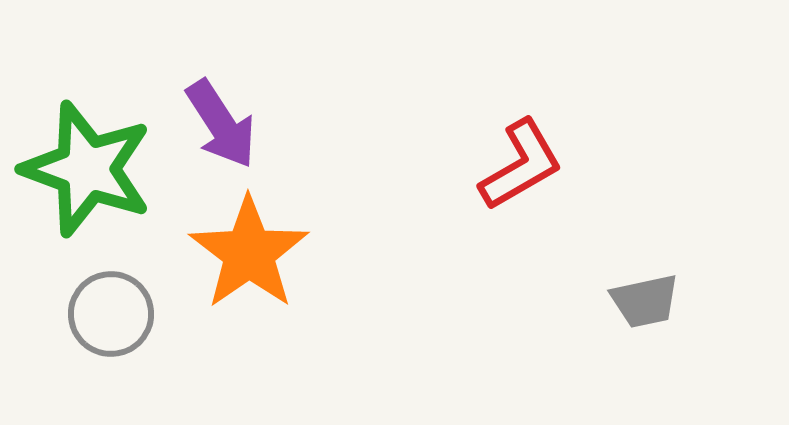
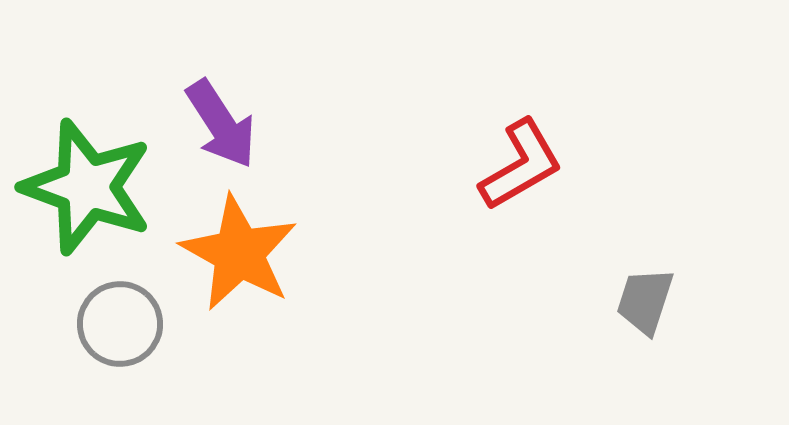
green star: moved 18 px down
orange star: moved 10 px left; rotated 8 degrees counterclockwise
gray trapezoid: rotated 120 degrees clockwise
gray circle: moved 9 px right, 10 px down
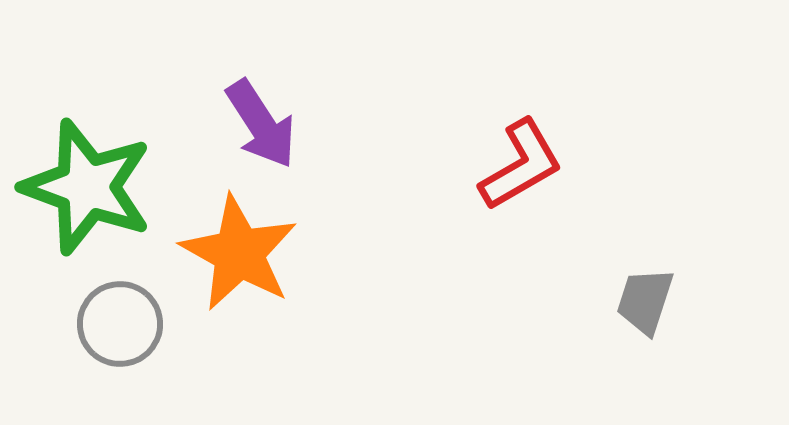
purple arrow: moved 40 px right
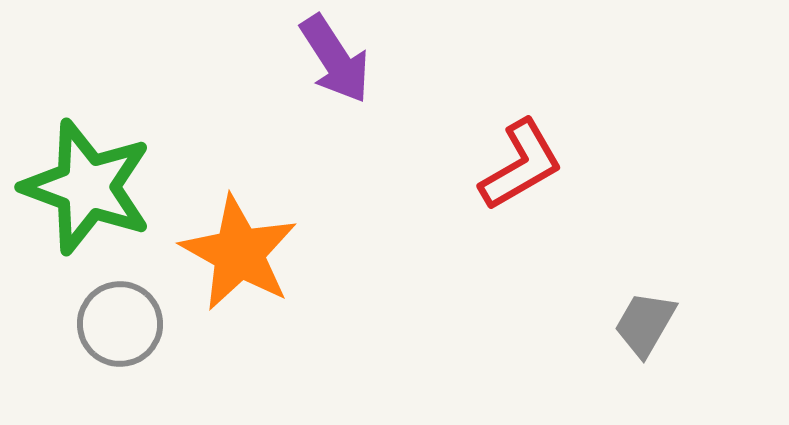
purple arrow: moved 74 px right, 65 px up
gray trapezoid: moved 23 px down; rotated 12 degrees clockwise
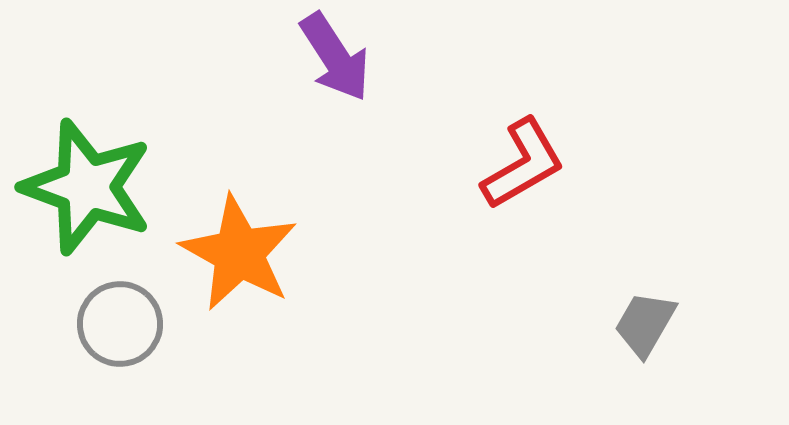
purple arrow: moved 2 px up
red L-shape: moved 2 px right, 1 px up
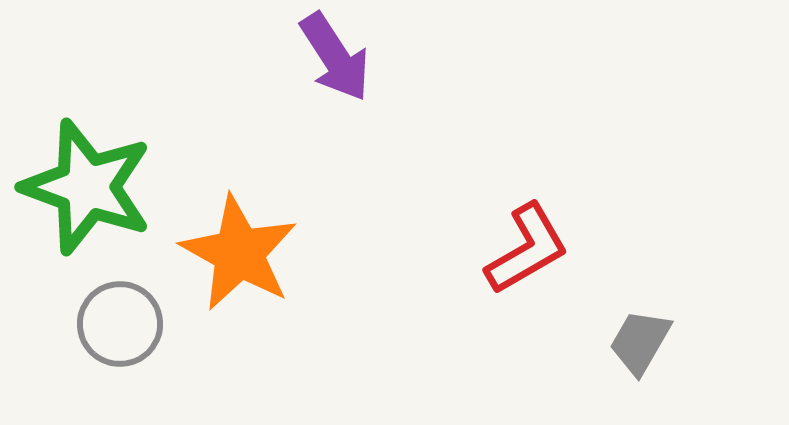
red L-shape: moved 4 px right, 85 px down
gray trapezoid: moved 5 px left, 18 px down
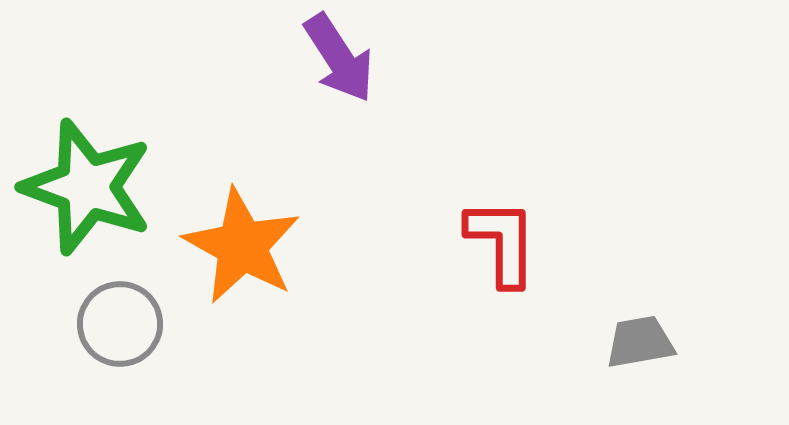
purple arrow: moved 4 px right, 1 px down
red L-shape: moved 25 px left, 7 px up; rotated 60 degrees counterclockwise
orange star: moved 3 px right, 7 px up
gray trapezoid: rotated 50 degrees clockwise
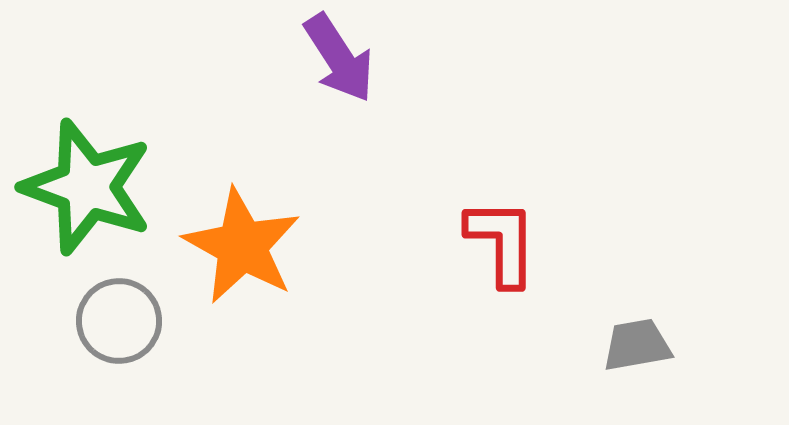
gray circle: moved 1 px left, 3 px up
gray trapezoid: moved 3 px left, 3 px down
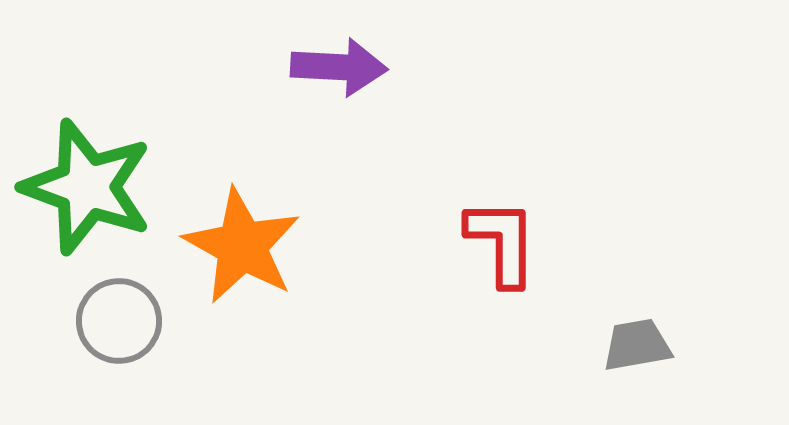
purple arrow: moved 9 px down; rotated 54 degrees counterclockwise
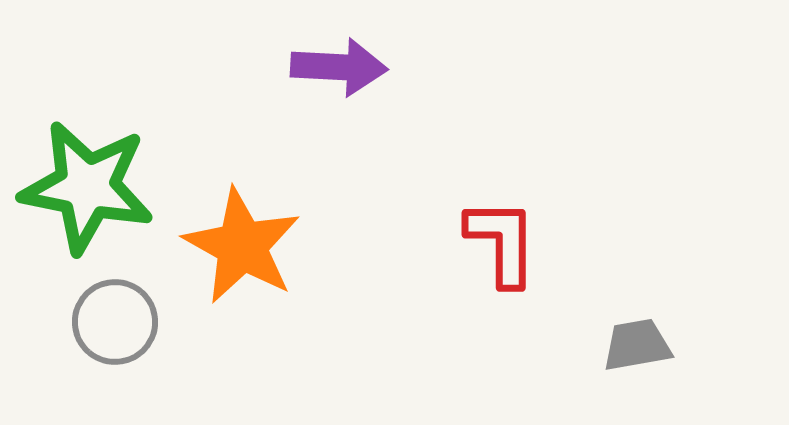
green star: rotated 9 degrees counterclockwise
gray circle: moved 4 px left, 1 px down
